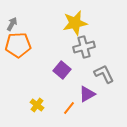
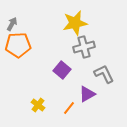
yellow cross: moved 1 px right
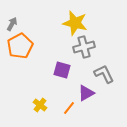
yellow star: rotated 25 degrees clockwise
orange pentagon: moved 2 px right, 1 px down; rotated 25 degrees counterclockwise
purple square: rotated 24 degrees counterclockwise
purple triangle: moved 1 px left, 1 px up
yellow cross: moved 2 px right
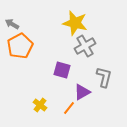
gray arrow: rotated 88 degrees counterclockwise
gray cross: moved 1 px right, 1 px up; rotated 15 degrees counterclockwise
gray L-shape: moved 3 px down; rotated 40 degrees clockwise
purple triangle: moved 4 px left, 1 px up
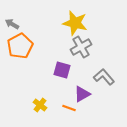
gray cross: moved 4 px left, 1 px down
gray L-shape: rotated 55 degrees counterclockwise
purple triangle: moved 2 px down
orange line: rotated 72 degrees clockwise
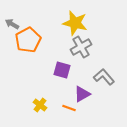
orange pentagon: moved 8 px right, 6 px up
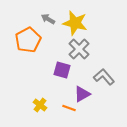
gray arrow: moved 36 px right, 5 px up
gray cross: moved 2 px left, 2 px down; rotated 15 degrees counterclockwise
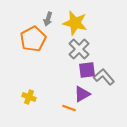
gray arrow: rotated 104 degrees counterclockwise
orange pentagon: moved 5 px right, 1 px up
purple square: moved 25 px right; rotated 24 degrees counterclockwise
yellow cross: moved 11 px left, 8 px up; rotated 16 degrees counterclockwise
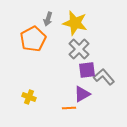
orange line: rotated 24 degrees counterclockwise
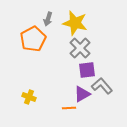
gray cross: moved 1 px right, 1 px up
gray L-shape: moved 2 px left, 9 px down
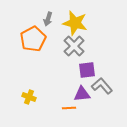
gray cross: moved 6 px left, 2 px up
purple triangle: rotated 24 degrees clockwise
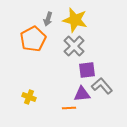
yellow star: moved 3 px up
